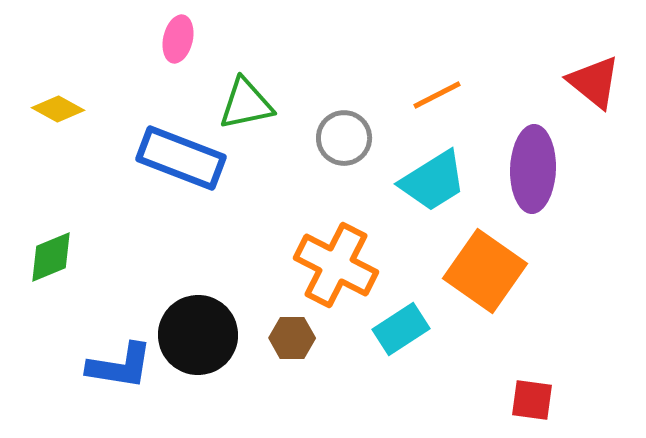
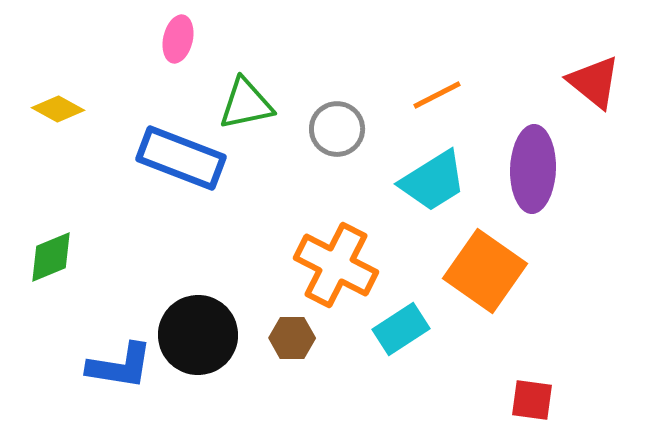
gray circle: moved 7 px left, 9 px up
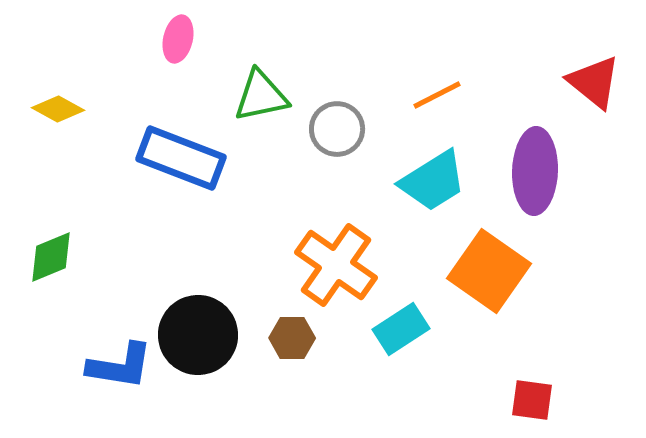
green triangle: moved 15 px right, 8 px up
purple ellipse: moved 2 px right, 2 px down
orange cross: rotated 8 degrees clockwise
orange square: moved 4 px right
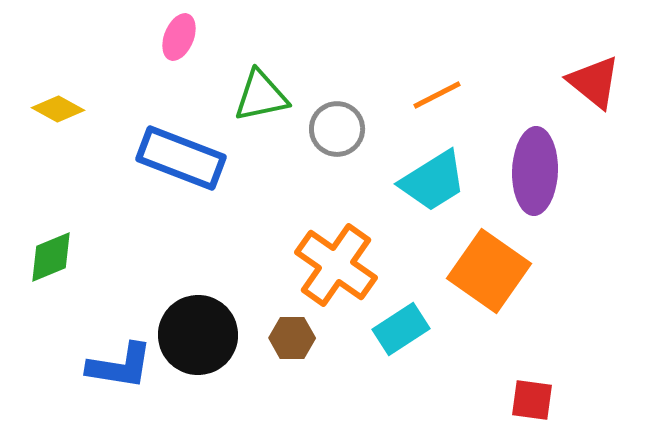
pink ellipse: moved 1 px right, 2 px up; rotated 9 degrees clockwise
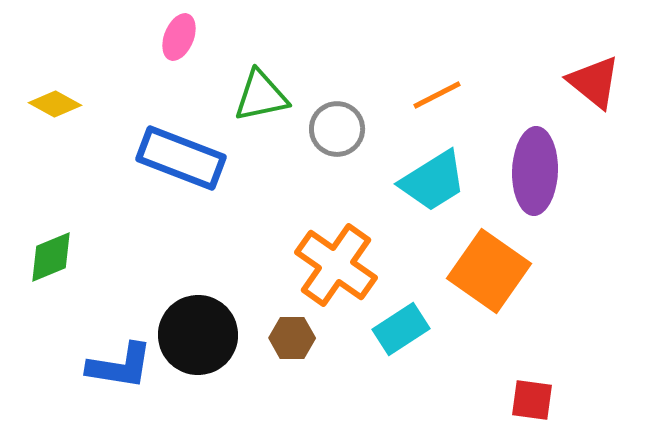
yellow diamond: moved 3 px left, 5 px up
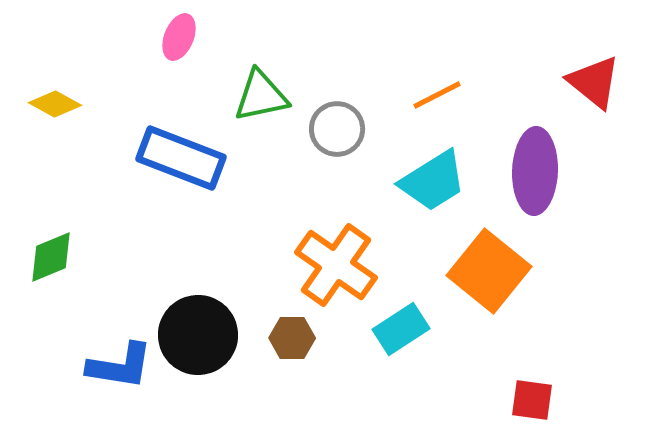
orange square: rotated 4 degrees clockwise
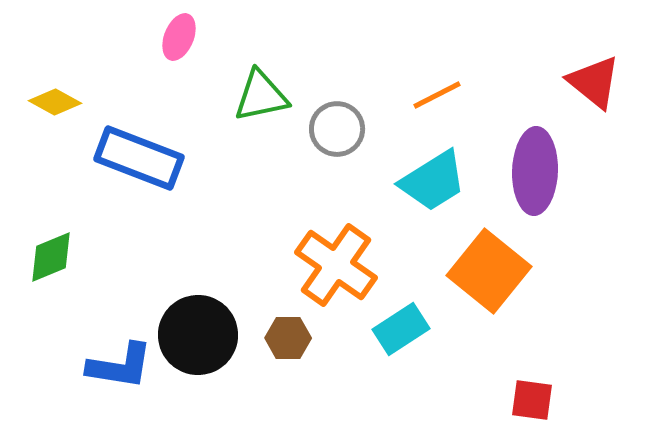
yellow diamond: moved 2 px up
blue rectangle: moved 42 px left
brown hexagon: moved 4 px left
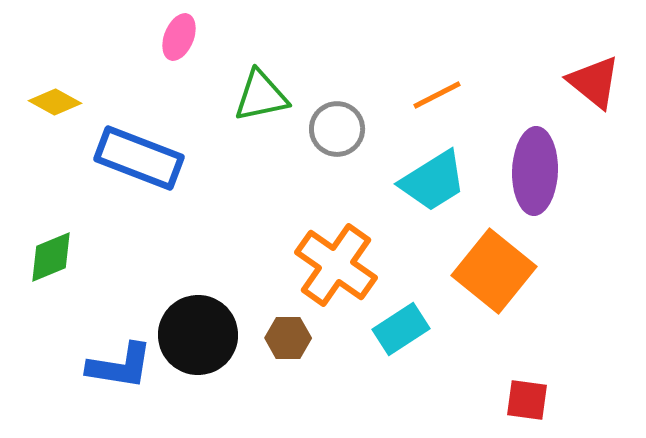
orange square: moved 5 px right
red square: moved 5 px left
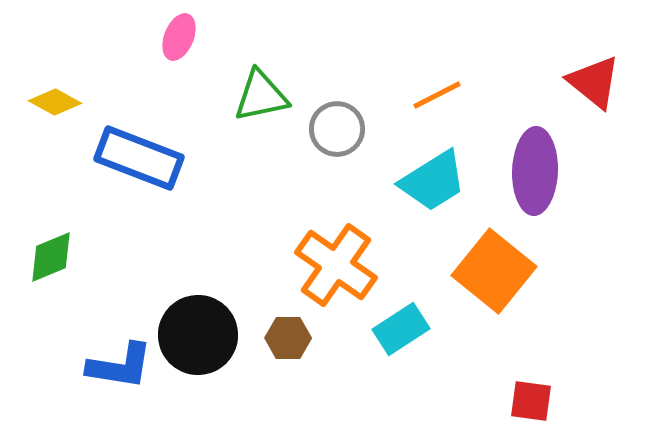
red square: moved 4 px right, 1 px down
